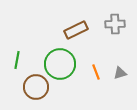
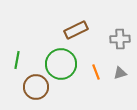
gray cross: moved 5 px right, 15 px down
green circle: moved 1 px right
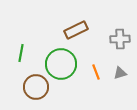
green line: moved 4 px right, 7 px up
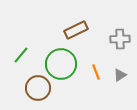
green line: moved 2 px down; rotated 30 degrees clockwise
gray triangle: moved 2 px down; rotated 16 degrees counterclockwise
brown circle: moved 2 px right, 1 px down
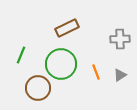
brown rectangle: moved 9 px left, 2 px up
green line: rotated 18 degrees counterclockwise
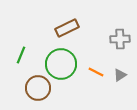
orange line: rotated 42 degrees counterclockwise
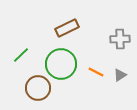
green line: rotated 24 degrees clockwise
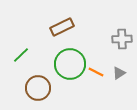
brown rectangle: moved 5 px left, 1 px up
gray cross: moved 2 px right
green circle: moved 9 px right
gray triangle: moved 1 px left, 2 px up
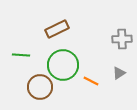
brown rectangle: moved 5 px left, 2 px down
green line: rotated 48 degrees clockwise
green circle: moved 7 px left, 1 px down
orange line: moved 5 px left, 9 px down
brown circle: moved 2 px right, 1 px up
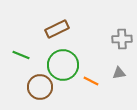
green line: rotated 18 degrees clockwise
gray triangle: rotated 24 degrees clockwise
